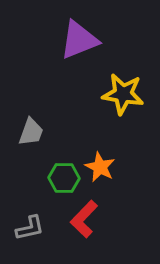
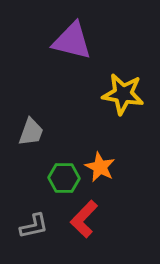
purple triangle: moved 7 px left, 1 px down; rotated 36 degrees clockwise
gray L-shape: moved 4 px right, 2 px up
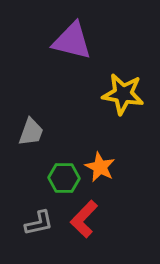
gray L-shape: moved 5 px right, 3 px up
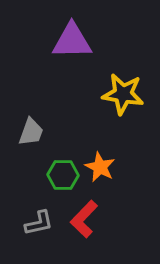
purple triangle: rotated 15 degrees counterclockwise
green hexagon: moved 1 px left, 3 px up
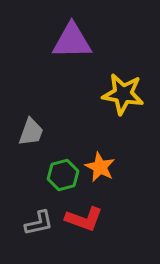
green hexagon: rotated 16 degrees counterclockwise
red L-shape: rotated 114 degrees counterclockwise
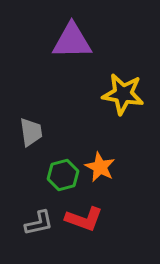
gray trapezoid: rotated 28 degrees counterclockwise
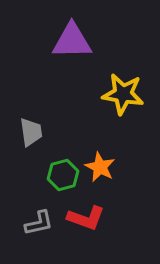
red L-shape: moved 2 px right, 1 px up
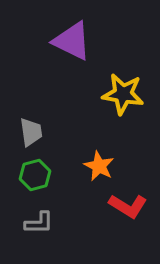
purple triangle: rotated 27 degrees clockwise
orange star: moved 1 px left, 1 px up
green hexagon: moved 28 px left
red L-shape: moved 42 px right, 12 px up; rotated 12 degrees clockwise
gray L-shape: rotated 12 degrees clockwise
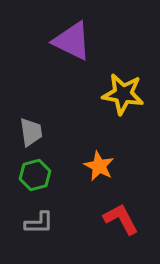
red L-shape: moved 7 px left, 13 px down; rotated 150 degrees counterclockwise
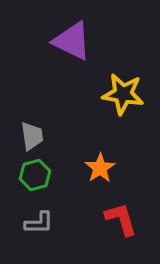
gray trapezoid: moved 1 px right, 4 px down
orange star: moved 1 px right, 2 px down; rotated 12 degrees clockwise
red L-shape: rotated 12 degrees clockwise
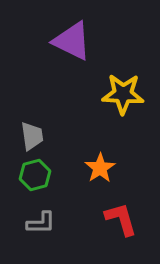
yellow star: rotated 6 degrees counterclockwise
gray L-shape: moved 2 px right
